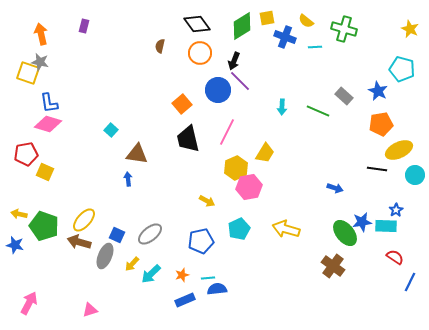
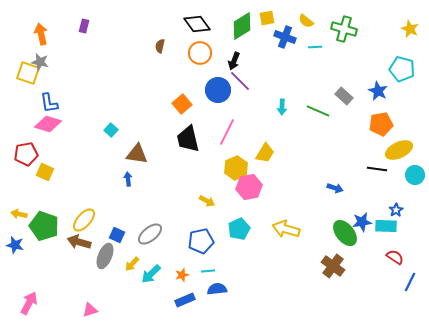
cyan line at (208, 278): moved 7 px up
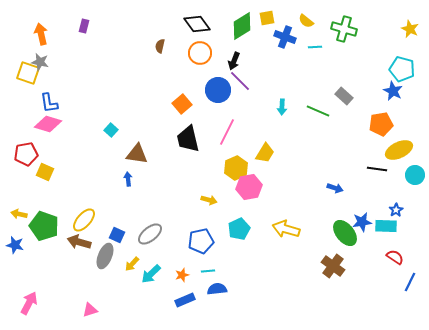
blue star at (378, 91): moved 15 px right
yellow arrow at (207, 201): moved 2 px right, 1 px up; rotated 14 degrees counterclockwise
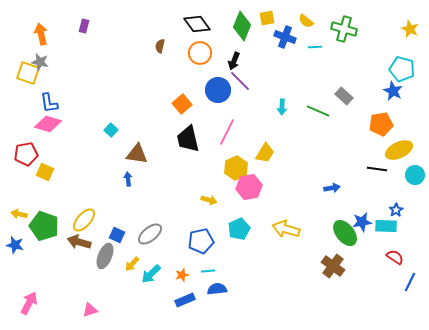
green diamond at (242, 26): rotated 36 degrees counterclockwise
blue arrow at (335, 188): moved 3 px left; rotated 28 degrees counterclockwise
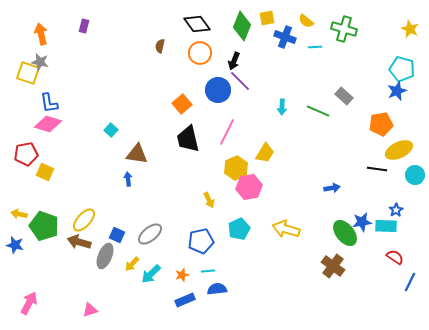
blue star at (393, 91): moved 4 px right; rotated 24 degrees clockwise
yellow arrow at (209, 200): rotated 49 degrees clockwise
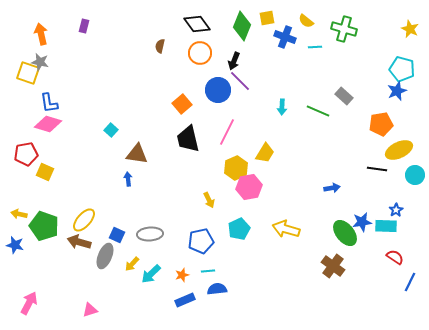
gray ellipse at (150, 234): rotated 35 degrees clockwise
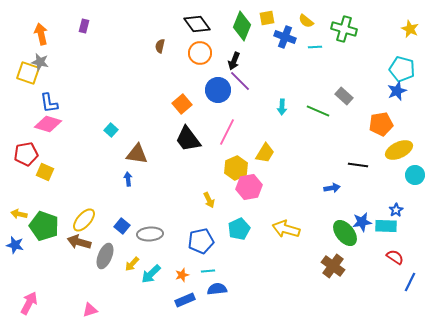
black trapezoid at (188, 139): rotated 24 degrees counterclockwise
black line at (377, 169): moved 19 px left, 4 px up
blue square at (117, 235): moved 5 px right, 9 px up; rotated 14 degrees clockwise
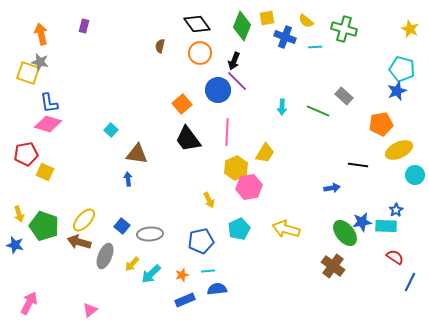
purple line at (240, 81): moved 3 px left
pink line at (227, 132): rotated 24 degrees counterclockwise
yellow arrow at (19, 214): rotated 119 degrees counterclockwise
pink triangle at (90, 310): rotated 21 degrees counterclockwise
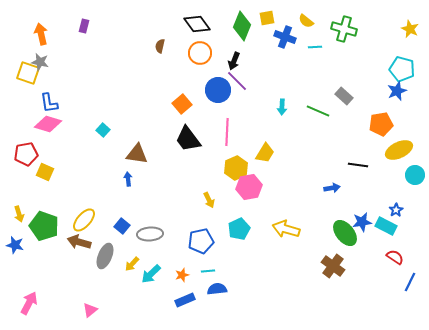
cyan square at (111, 130): moved 8 px left
cyan rectangle at (386, 226): rotated 25 degrees clockwise
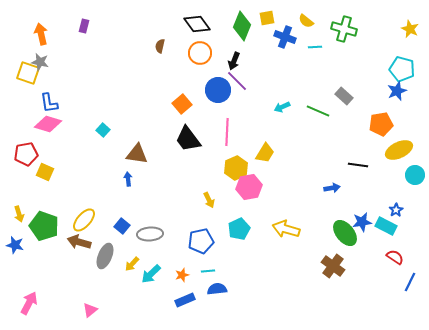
cyan arrow at (282, 107): rotated 63 degrees clockwise
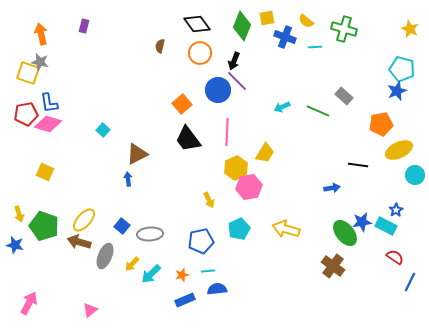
red pentagon at (26, 154): moved 40 px up
brown triangle at (137, 154): rotated 35 degrees counterclockwise
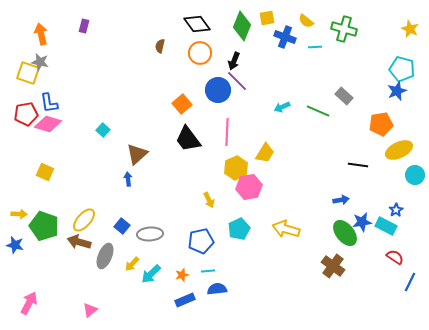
brown triangle at (137, 154): rotated 15 degrees counterclockwise
blue arrow at (332, 188): moved 9 px right, 12 px down
yellow arrow at (19, 214): rotated 70 degrees counterclockwise
